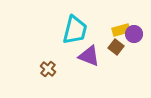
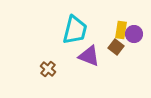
yellow rectangle: rotated 66 degrees counterclockwise
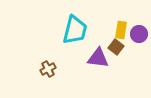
purple circle: moved 5 px right
purple triangle: moved 9 px right, 2 px down; rotated 15 degrees counterclockwise
brown cross: rotated 21 degrees clockwise
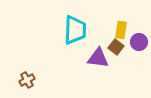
cyan trapezoid: rotated 12 degrees counterclockwise
purple circle: moved 8 px down
brown cross: moved 21 px left, 11 px down
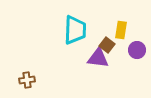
purple circle: moved 2 px left, 8 px down
brown square: moved 9 px left, 2 px up
brown cross: rotated 21 degrees clockwise
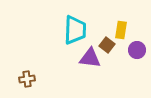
purple triangle: moved 8 px left
brown cross: moved 1 px up
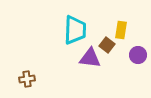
purple circle: moved 1 px right, 5 px down
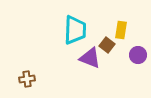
purple triangle: rotated 15 degrees clockwise
